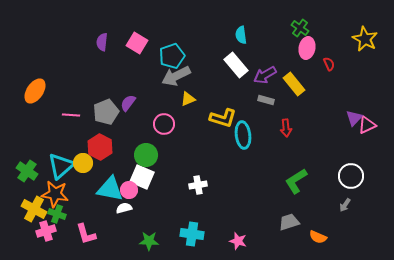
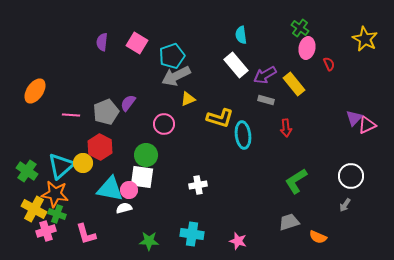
yellow L-shape at (223, 118): moved 3 px left
white square at (142, 177): rotated 15 degrees counterclockwise
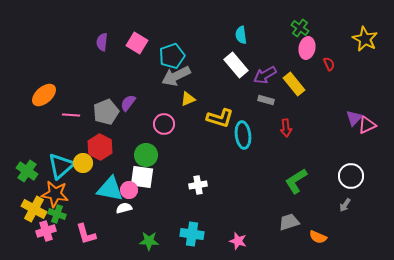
orange ellipse at (35, 91): moved 9 px right, 4 px down; rotated 15 degrees clockwise
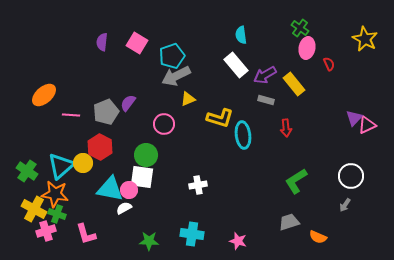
white semicircle at (124, 208): rotated 14 degrees counterclockwise
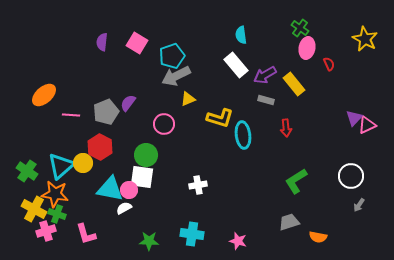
gray arrow at (345, 205): moved 14 px right
orange semicircle at (318, 237): rotated 12 degrees counterclockwise
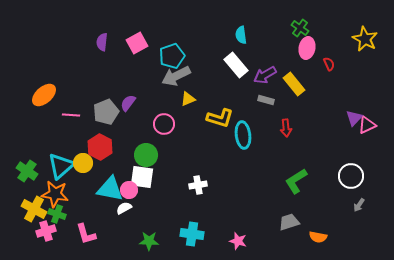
pink square at (137, 43): rotated 30 degrees clockwise
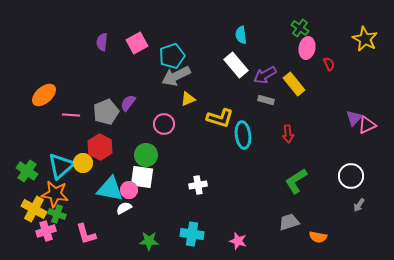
red arrow at (286, 128): moved 2 px right, 6 px down
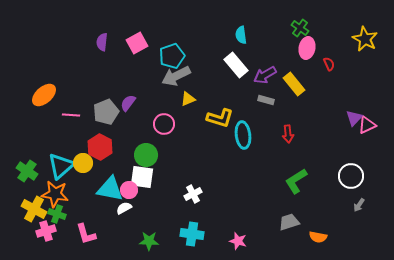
white cross at (198, 185): moved 5 px left, 9 px down; rotated 18 degrees counterclockwise
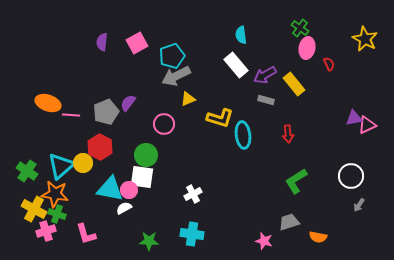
orange ellipse at (44, 95): moved 4 px right, 8 px down; rotated 60 degrees clockwise
purple triangle at (354, 118): rotated 36 degrees clockwise
pink star at (238, 241): moved 26 px right
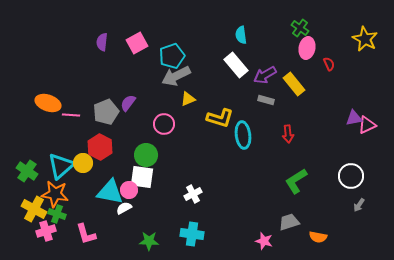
cyan triangle at (110, 189): moved 3 px down
